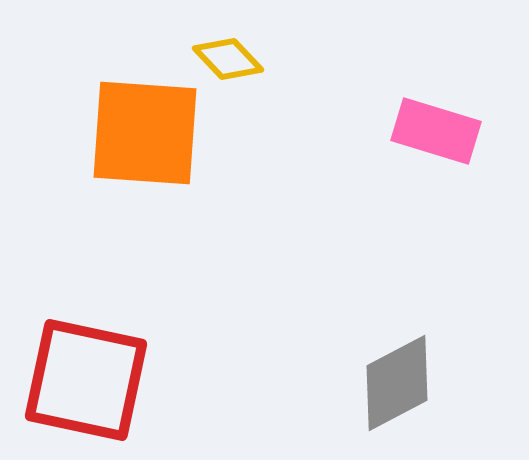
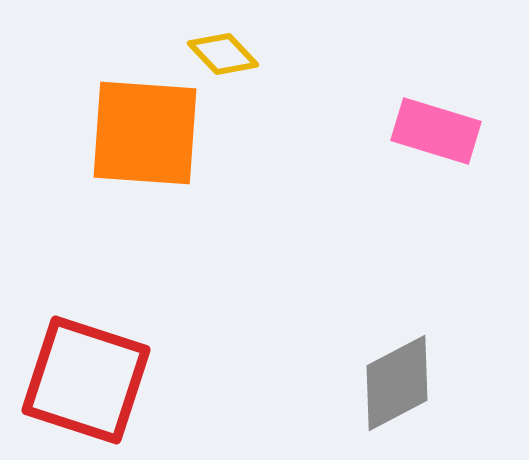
yellow diamond: moved 5 px left, 5 px up
red square: rotated 6 degrees clockwise
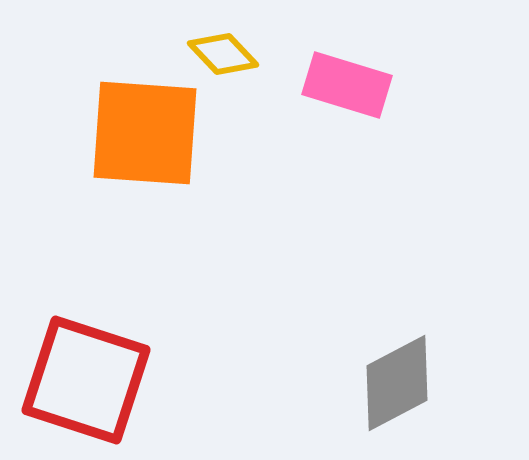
pink rectangle: moved 89 px left, 46 px up
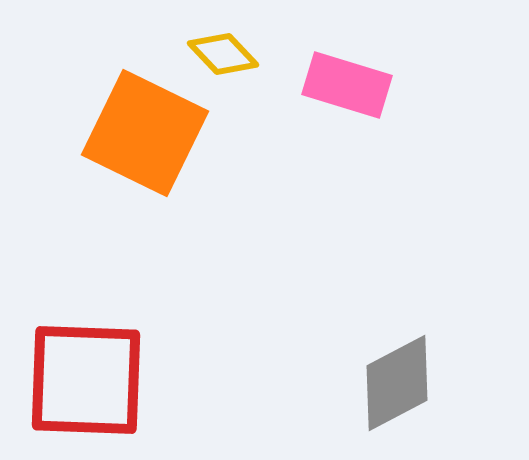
orange square: rotated 22 degrees clockwise
red square: rotated 16 degrees counterclockwise
